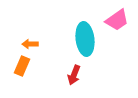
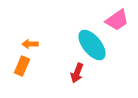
cyan ellipse: moved 7 px right, 6 px down; rotated 32 degrees counterclockwise
red arrow: moved 3 px right, 2 px up
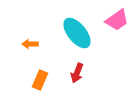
cyan ellipse: moved 15 px left, 12 px up
orange rectangle: moved 18 px right, 14 px down
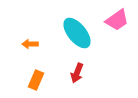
orange rectangle: moved 4 px left
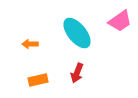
pink trapezoid: moved 3 px right, 1 px down
orange rectangle: moved 2 px right; rotated 54 degrees clockwise
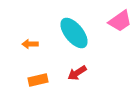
cyan ellipse: moved 3 px left
red arrow: rotated 36 degrees clockwise
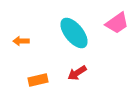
pink trapezoid: moved 3 px left, 2 px down
orange arrow: moved 9 px left, 3 px up
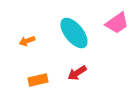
orange arrow: moved 6 px right; rotated 21 degrees counterclockwise
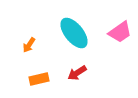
pink trapezoid: moved 3 px right, 9 px down
orange arrow: moved 2 px right, 4 px down; rotated 35 degrees counterclockwise
orange rectangle: moved 1 px right, 1 px up
